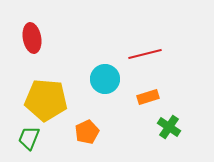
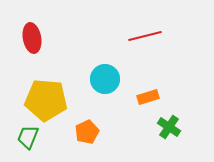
red line: moved 18 px up
green trapezoid: moved 1 px left, 1 px up
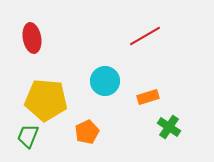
red line: rotated 16 degrees counterclockwise
cyan circle: moved 2 px down
green trapezoid: moved 1 px up
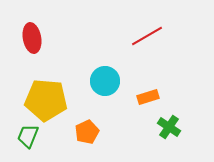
red line: moved 2 px right
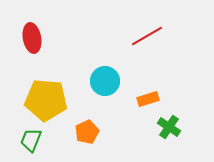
orange rectangle: moved 2 px down
green trapezoid: moved 3 px right, 4 px down
